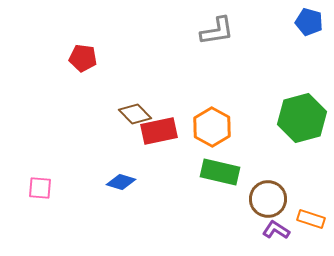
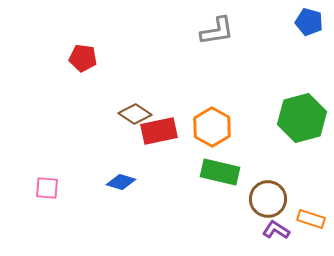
brown diamond: rotated 12 degrees counterclockwise
pink square: moved 7 px right
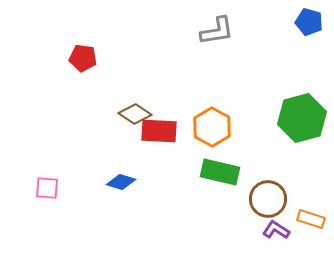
red rectangle: rotated 15 degrees clockwise
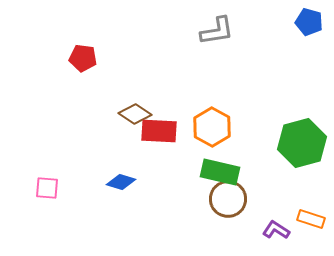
green hexagon: moved 25 px down
brown circle: moved 40 px left
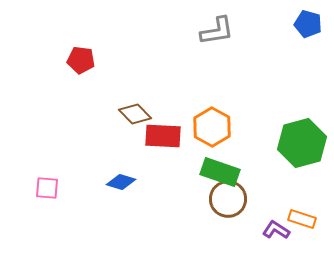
blue pentagon: moved 1 px left, 2 px down
red pentagon: moved 2 px left, 2 px down
brown diamond: rotated 12 degrees clockwise
red rectangle: moved 4 px right, 5 px down
green rectangle: rotated 6 degrees clockwise
orange rectangle: moved 9 px left
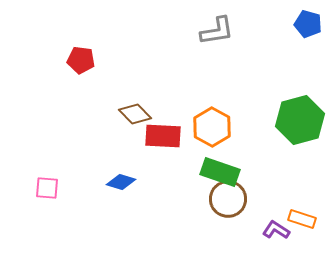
green hexagon: moved 2 px left, 23 px up
